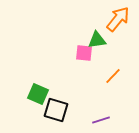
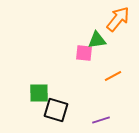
orange line: rotated 18 degrees clockwise
green square: moved 1 px right, 1 px up; rotated 25 degrees counterclockwise
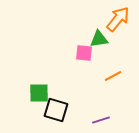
green triangle: moved 2 px right, 1 px up
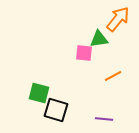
green square: rotated 15 degrees clockwise
purple line: moved 3 px right, 1 px up; rotated 24 degrees clockwise
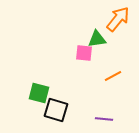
green triangle: moved 2 px left
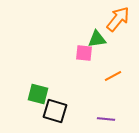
green square: moved 1 px left, 1 px down
black square: moved 1 px left, 1 px down
purple line: moved 2 px right
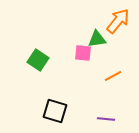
orange arrow: moved 2 px down
pink square: moved 1 px left
green square: moved 34 px up; rotated 20 degrees clockwise
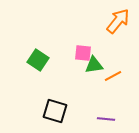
green triangle: moved 3 px left, 26 px down
